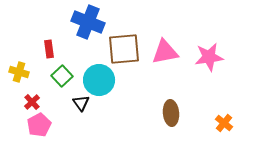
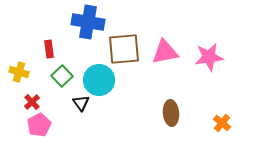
blue cross: rotated 12 degrees counterclockwise
orange cross: moved 2 px left
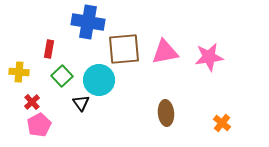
red rectangle: rotated 18 degrees clockwise
yellow cross: rotated 12 degrees counterclockwise
brown ellipse: moved 5 px left
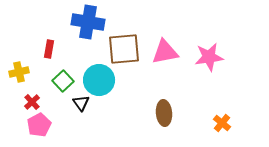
yellow cross: rotated 18 degrees counterclockwise
green square: moved 1 px right, 5 px down
brown ellipse: moved 2 px left
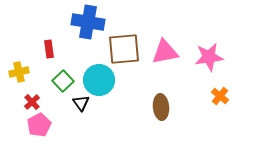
red rectangle: rotated 18 degrees counterclockwise
brown ellipse: moved 3 px left, 6 px up
orange cross: moved 2 px left, 27 px up
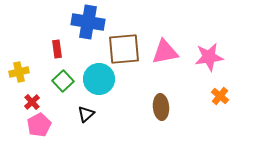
red rectangle: moved 8 px right
cyan circle: moved 1 px up
black triangle: moved 5 px right, 11 px down; rotated 24 degrees clockwise
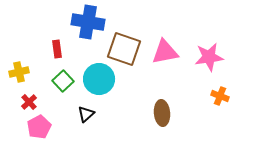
brown square: rotated 24 degrees clockwise
orange cross: rotated 18 degrees counterclockwise
red cross: moved 3 px left
brown ellipse: moved 1 px right, 6 px down
pink pentagon: moved 2 px down
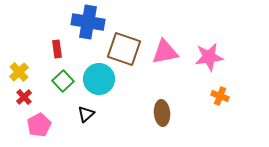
yellow cross: rotated 30 degrees counterclockwise
red cross: moved 5 px left, 5 px up
pink pentagon: moved 2 px up
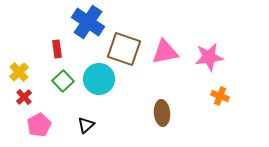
blue cross: rotated 24 degrees clockwise
black triangle: moved 11 px down
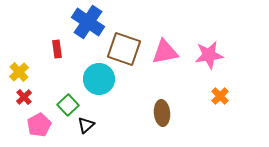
pink star: moved 2 px up
green square: moved 5 px right, 24 px down
orange cross: rotated 24 degrees clockwise
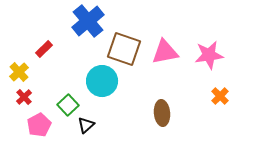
blue cross: moved 1 px up; rotated 16 degrees clockwise
red rectangle: moved 13 px left; rotated 54 degrees clockwise
cyan circle: moved 3 px right, 2 px down
